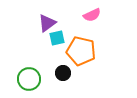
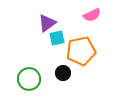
orange pentagon: rotated 24 degrees counterclockwise
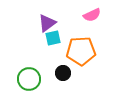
cyan square: moved 4 px left
orange pentagon: rotated 8 degrees clockwise
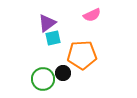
orange pentagon: moved 1 px right, 4 px down
green circle: moved 14 px right
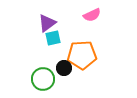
black circle: moved 1 px right, 5 px up
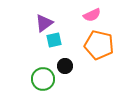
purple triangle: moved 3 px left
cyan square: moved 1 px right, 2 px down
orange pentagon: moved 17 px right, 10 px up; rotated 16 degrees clockwise
black circle: moved 1 px right, 2 px up
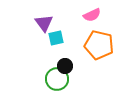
purple triangle: rotated 30 degrees counterclockwise
cyan square: moved 2 px right, 2 px up
green circle: moved 14 px right
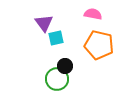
pink semicircle: moved 1 px right, 1 px up; rotated 144 degrees counterclockwise
